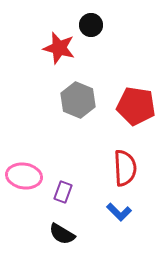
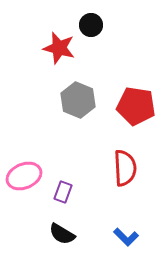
pink ellipse: rotated 32 degrees counterclockwise
blue L-shape: moved 7 px right, 25 px down
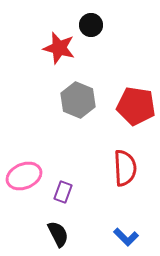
black semicircle: moved 4 px left; rotated 148 degrees counterclockwise
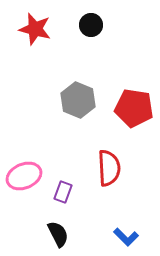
red star: moved 24 px left, 19 px up
red pentagon: moved 2 px left, 2 px down
red semicircle: moved 16 px left
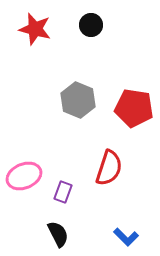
red semicircle: rotated 21 degrees clockwise
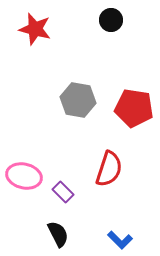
black circle: moved 20 px right, 5 px up
gray hexagon: rotated 12 degrees counterclockwise
red semicircle: moved 1 px down
pink ellipse: rotated 36 degrees clockwise
purple rectangle: rotated 65 degrees counterclockwise
blue L-shape: moved 6 px left, 3 px down
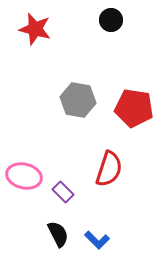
blue L-shape: moved 23 px left
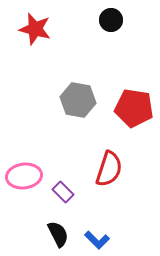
pink ellipse: rotated 20 degrees counterclockwise
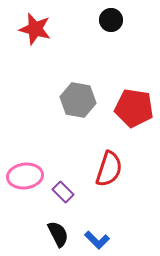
pink ellipse: moved 1 px right
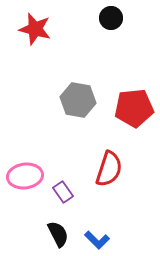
black circle: moved 2 px up
red pentagon: rotated 15 degrees counterclockwise
purple rectangle: rotated 10 degrees clockwise
